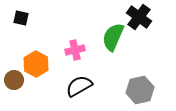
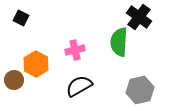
black square: rotated 14 degrees clockwise
green semicircle: moved 6 px right, 5 px down; rotated 20 degrees counterclockwise
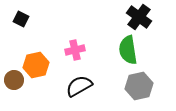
black square: moved 1 px down
green semicircle: moved 9 px right, 8 px down; rotated 12 degrees counterclockwise
orange hexagon: moved 1 px down; rotated 20 degrees clockwise
gray hexagon: moved 1 px left, 4 px up
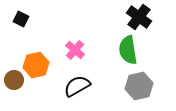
pink cross: rotated 36 degrees counterclockwise
black semicircle: moved 2 px left
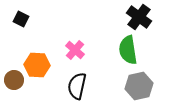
orange hexagon: moved 1 px right; rotated 15 degrees clockwise
black semicircle: rotated 48 degrees counterclockwise
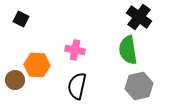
pink cross: rotated 30 degrees counterclockwise
brown circle: moved 1 px right
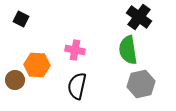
gray hexagon: moved 2 px right, 2 px up
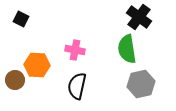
green semicircle: moved 1 px left, 1 px up
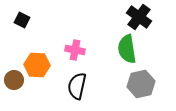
black square: moved 1 px right, 1 px down
brown circle: moved 1 px left
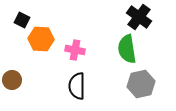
orange hexagon: moved 4 px right, 26 px up
brown circle: moved 2 px left
black semicircle: rotated 12 degrees counterclockwise
